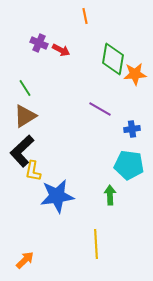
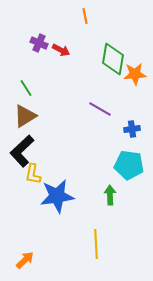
green line: moved 1 px right
yellow L-shape: moved 3 px down
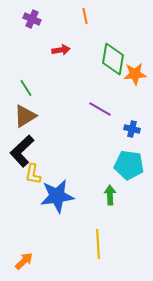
purple cross: moved 7 px left, 24 px up
red arrow: rotated 36 degrees counterclockwise
blue cross: rotated 21 degrees clockwise
yellow line: moved 2 px right
orange arrow: moved 1 px left, 1 px down
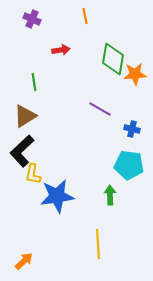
green line: moved 8 px right, 6 px up; rotated 24 degrees clockwise
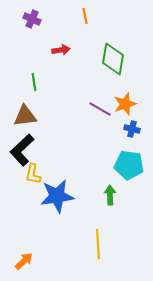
orange star: moved 10 px left, 30 px down; rotated 15 degrees counterclockwise
brown triangle: rotated 25 degrees clockwise
black L-shape: moved 1 px up
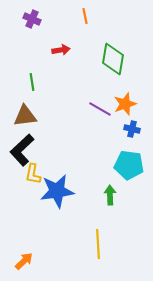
green line: moved 2 px left
blue star: moved 5 px up
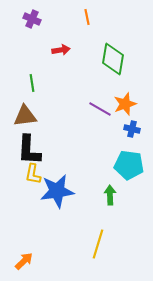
orange line: moved 2 px right, 1 px down
green line: moved 1 px down
black L-shape: moved 7 px right; rotated 44 degrees counterclockwise
yellow line: rotated 20 degrees clockwise
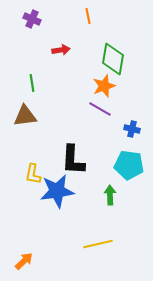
orange line: moved 1 px right, 1 px up
orange star: moved 21 px left, 18 px up
black L-shape: moved 44 px right, 10 px down
yellow line: rotated 60 degrees clockwise
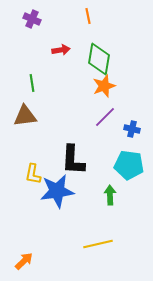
green diamond: moved 14 px left
purple line: moved 5 px right, 8 px down; rotated 75 degrees counterclockwise
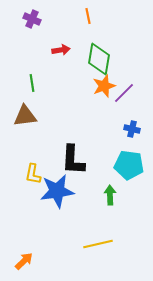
purple line: moved 19 px right, 24 px up
